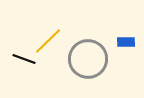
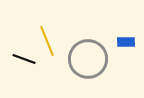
yellow line: moved 1 px left; rotated 68 degrees counterclockwise
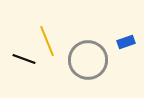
blue rectangle: rotated 18 degrees counterclockwise
gray circle: moved 1 px down
